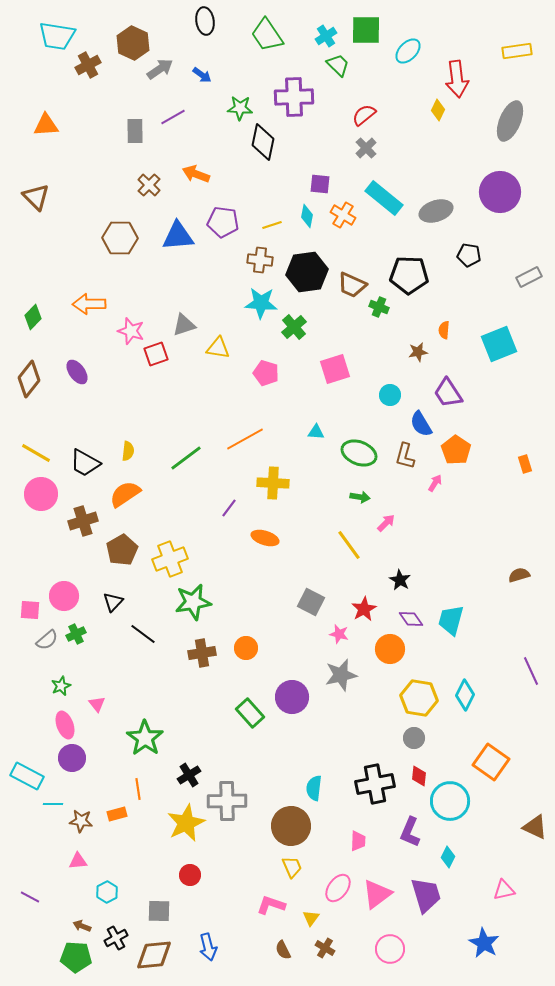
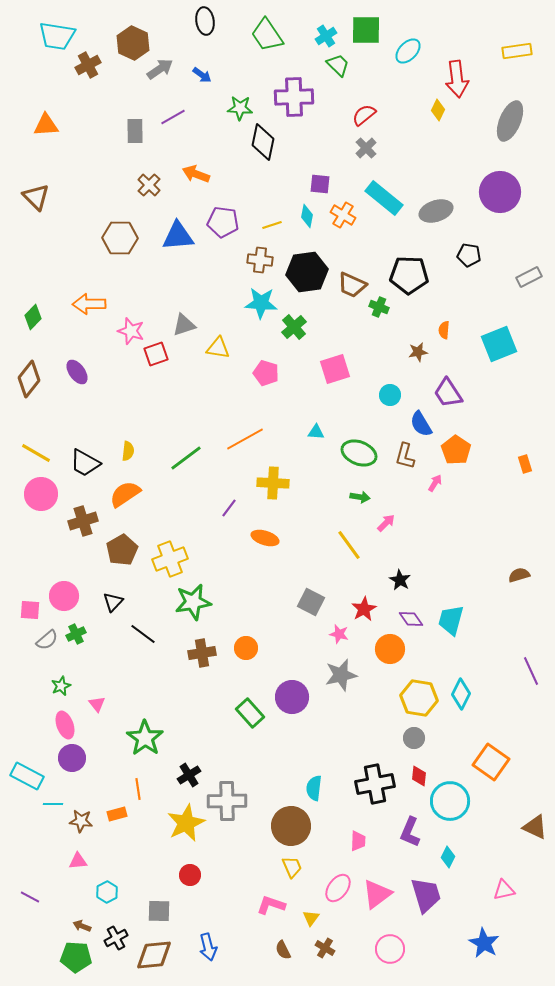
cyan diamond at (465, 695): moved 4 px left, 1 px up
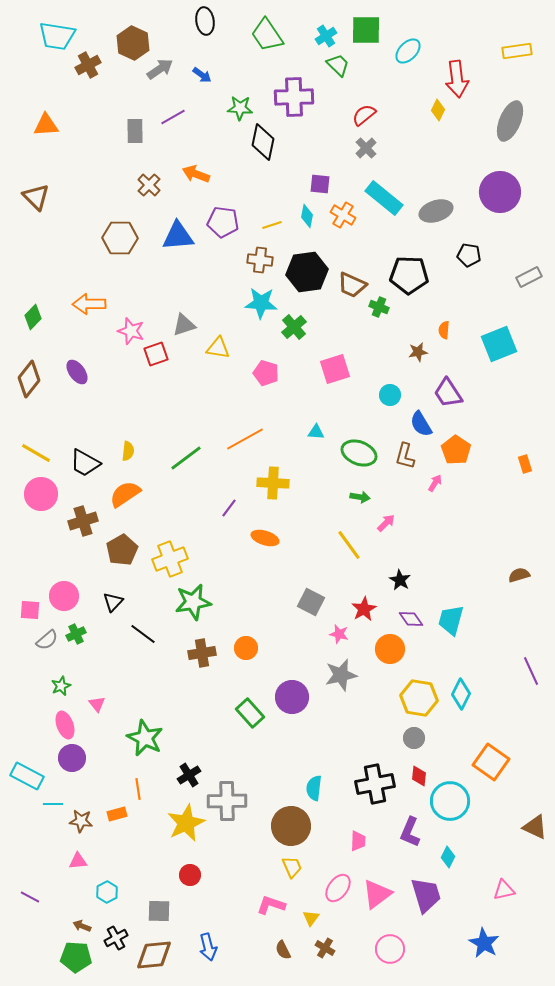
green star at (145, 738): rotated 9 degrees counterclockwise
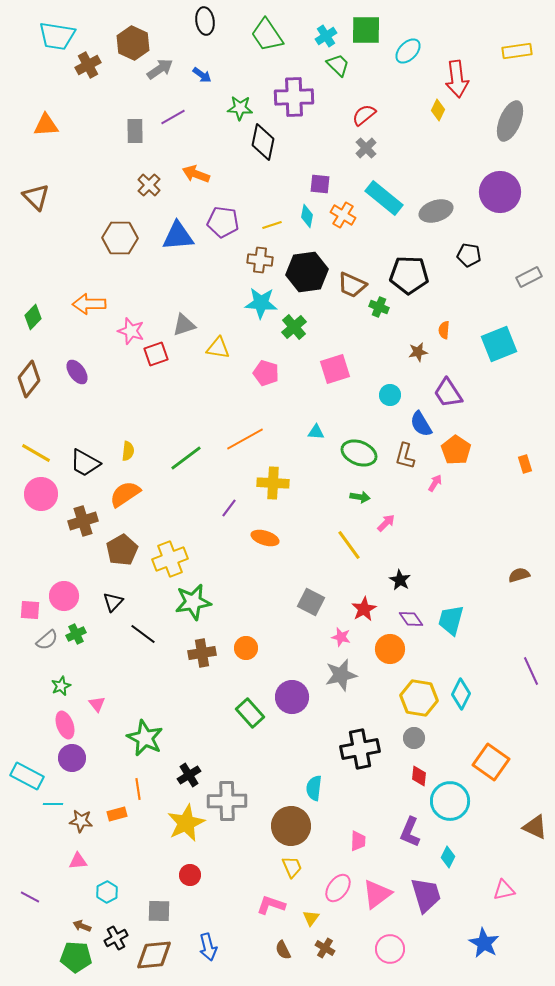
pink star at (339, 634): moved 2 px right, 3 px down
black cross at (375, 784): moved 15 px left, 35 px up
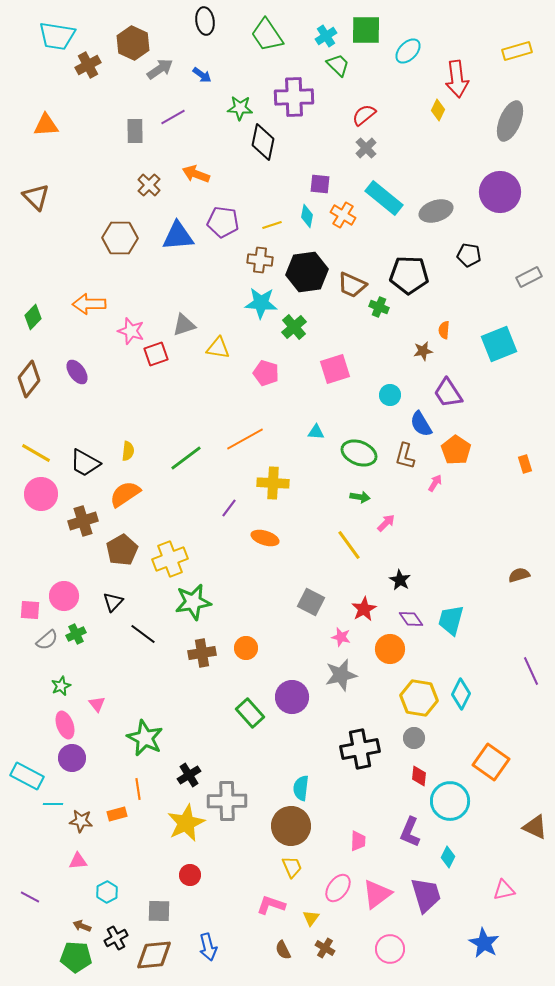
yellow rectangle at (517, 51): rotated 8 degrees counterclockwise
brown star at (418, 352): moved 5 px right, 1 px up
cyan semicircle at (314, 788): moved 13 px left
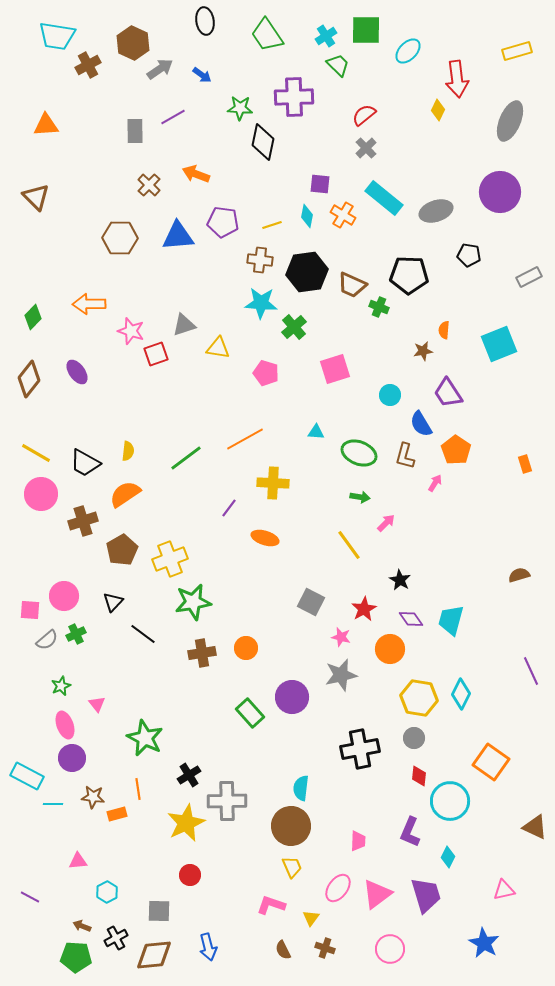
brown star at (81, 821): moved 12 px right, 24 px up
brown cross at (325, 948): rotated 12 degrees counterclockwise
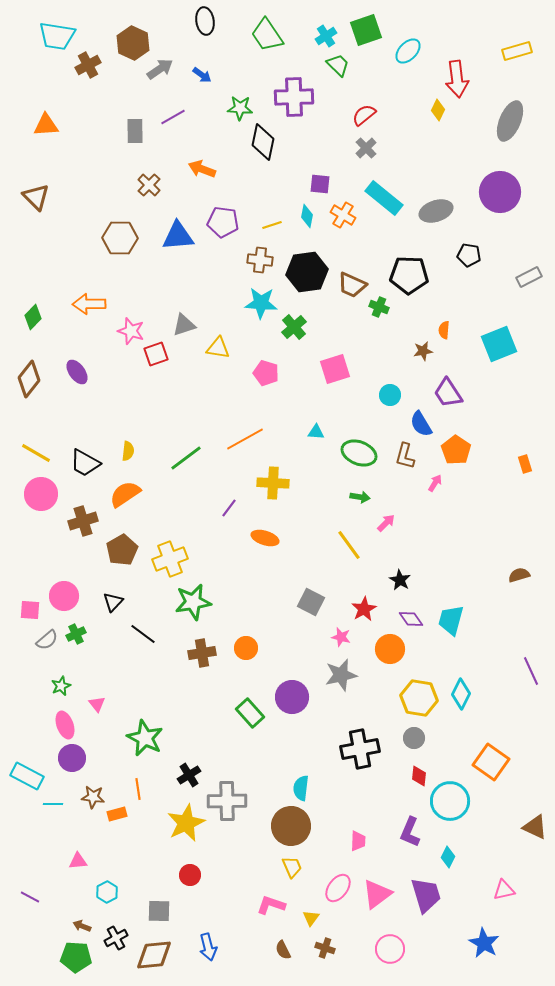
green square at (366, 30): rotated 20 degrees counterclockwise
orange arrow at (196, 174): moved 6 px right, 5 px up
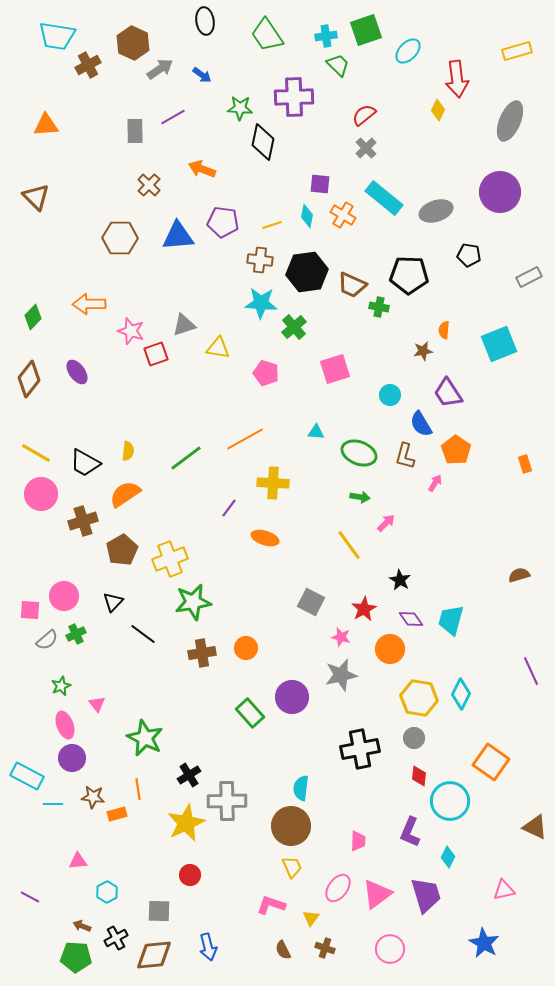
cyan cross at (326, 36): rotated 25 degrees clockwise
green cross at (379, 307): rotated 12 degrees counterclockwise
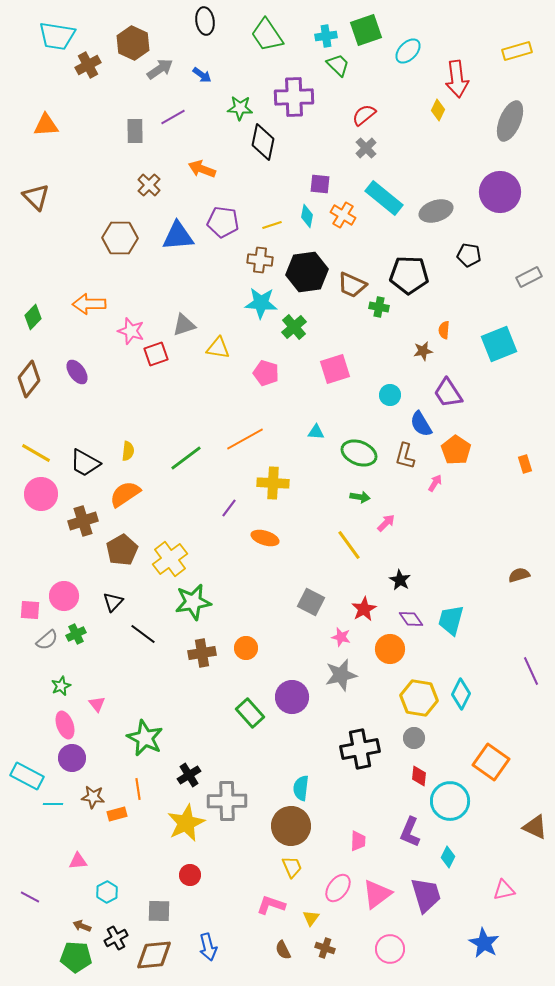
yellow cross at (170, 559): rotated 16 degrees counterclockwise
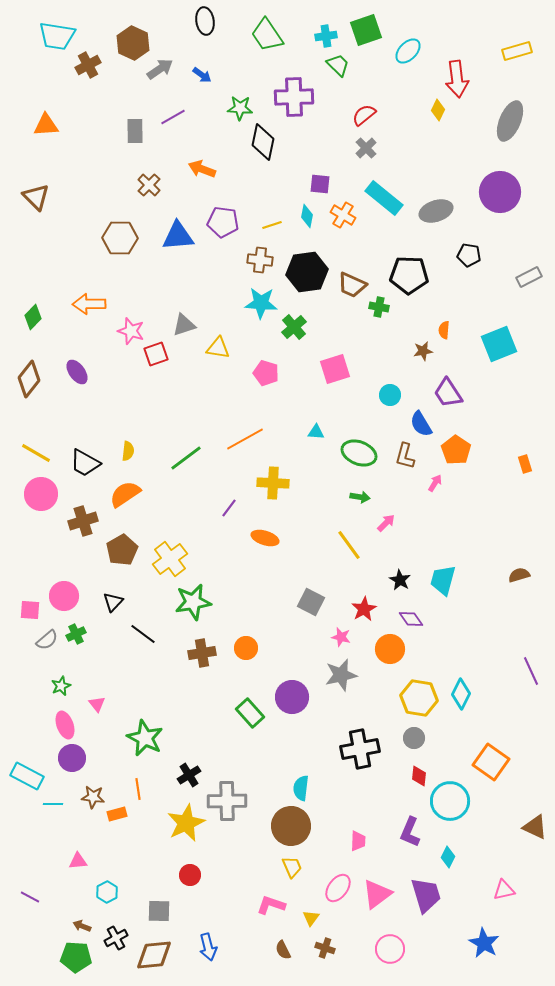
cyan trapezoid at (451, 620): moved 8 px left, 40 px up
